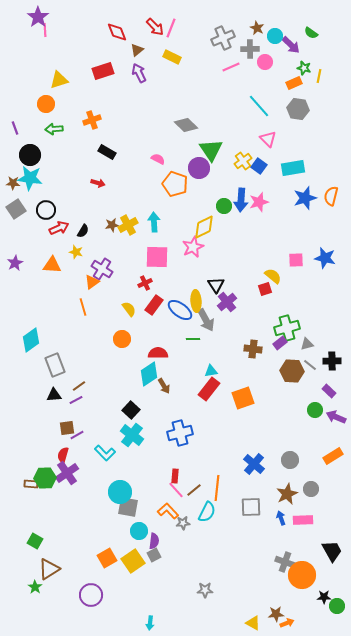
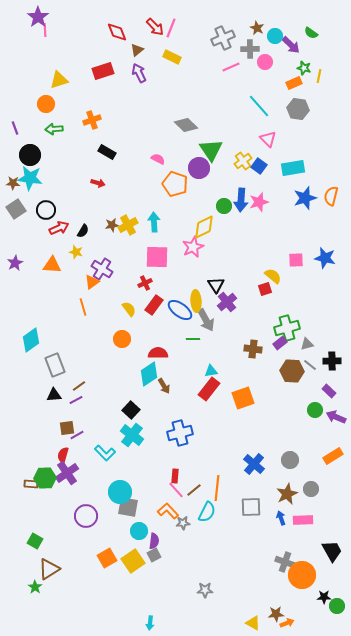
purple circle at (91, 595): moved 5 px left, 79 px up
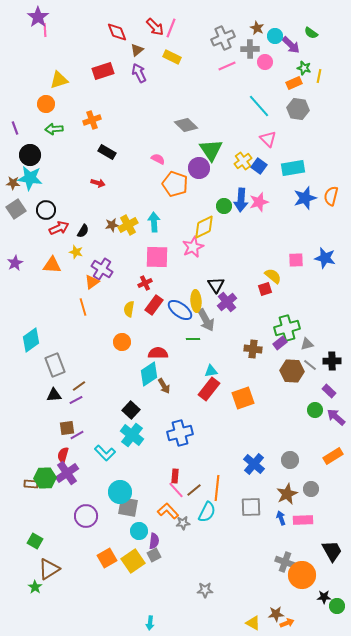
pink line at (231, 67): moved 4 px left, 1 px up
yellow semicircle at (129, 309): rotated 133 degrees counterclockwise
orange circle at (122, 339): moved 3 px down
purple arrow at (336, 417): rotated 18 degrees clockwise
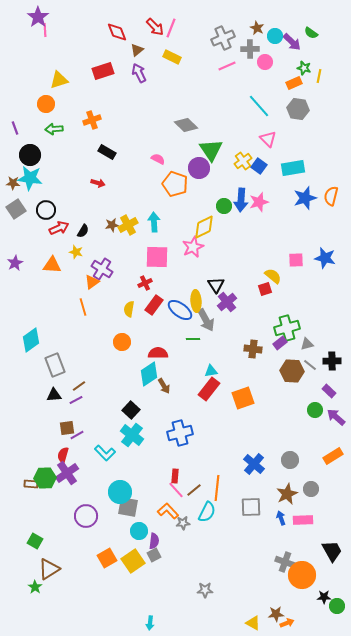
purple arrow at (291, 45): moved 1 px right, 3 px up
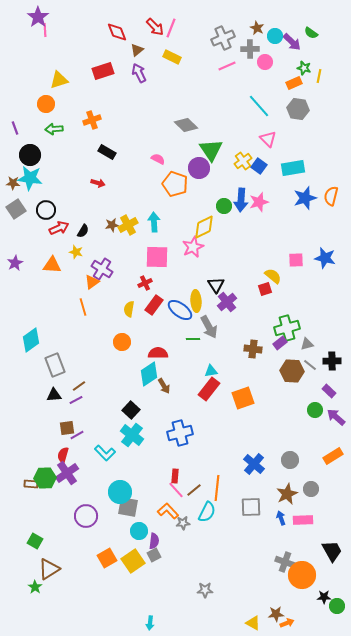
gray arrow at (206, 320): moved 3 px right, 7 px down
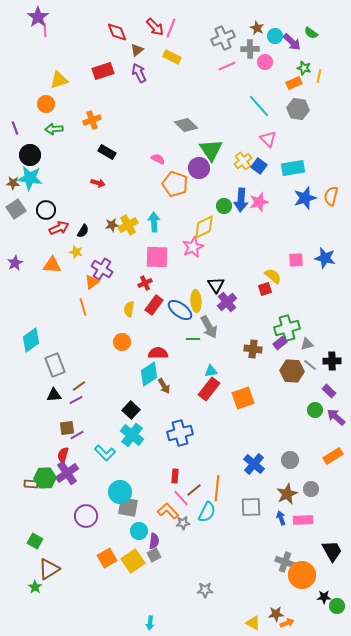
pink line at (176, 490): moved 5 px right, 8 px down
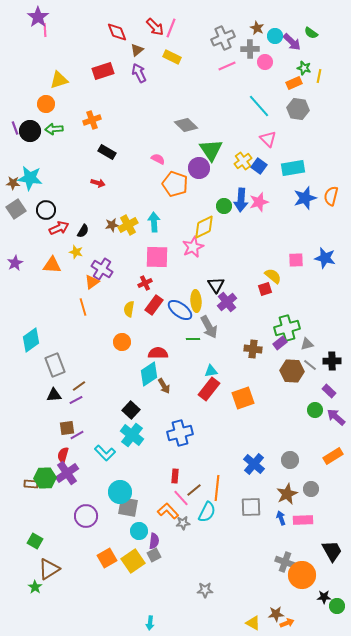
black circle at (30, 155): moved 24 px up
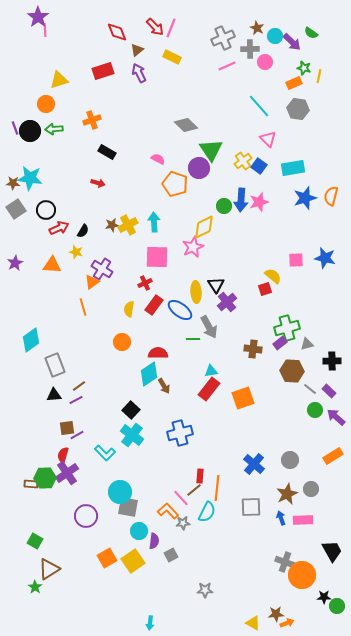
yellow ellipse at (196, 301): moved 9 px up
gray line at (310, 365): moved 24 px down
red rectangle at (175, 476): moved 25 px right
gray square at (154, 555): moved 17 px right
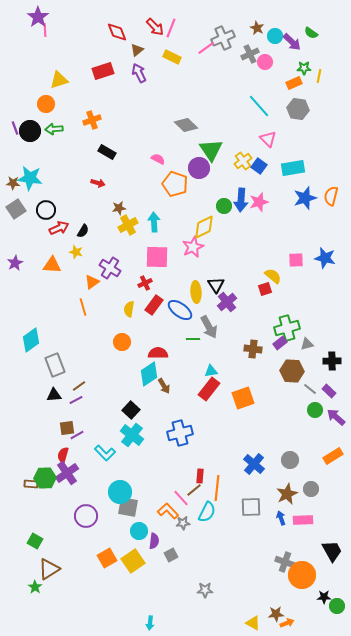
gray cross at (250, 49): moved 5 px down; rotated 24 degrees counterclockwise
pink line at (227, 66): moved 21 px left, 18 px up; rotated 12 degrees counterclockwise
green star at (304, 68): rotated 16 degrees counterclockwise
brown star at (112, 225): moved 7 px right, 17 px up
purple cross at (102, 269): moved 8 px right, 1 px up
